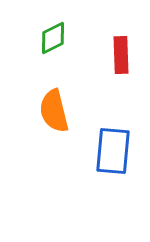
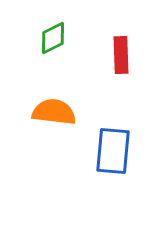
orange semicircle: moved 1 px down; rotated 111 degrees clockwise
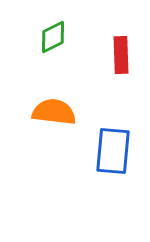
green diamond: moved 1 px up
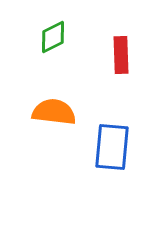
blue rectangle: moved 1 px left, 4 px up
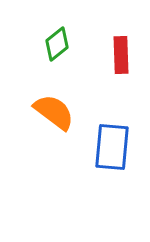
green diamond: moved 4 px right, 7 px down; rotated 12 degrees counterclockwise
orange semicircle: rotated 30 degrees clockwise
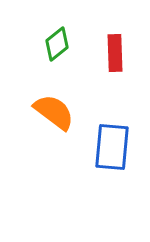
red rectangle: moved 6 px left, 2 px up
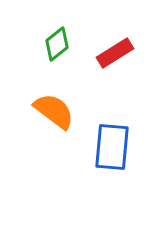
red rectangle: rotated 60 degrees clockwise
orange semicircle: moved 1 px up
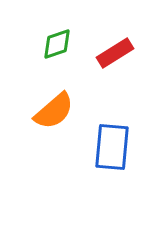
green diamond: rotated 20 degrees clockwise
orange semicircle: rotated 102 degrees clockwise
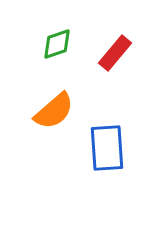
red rectangle: rotated 18 degrees counterclockwise
blue rectangle: moved 5 px left, 1 px down; rotated 9 degrees counterclockwise
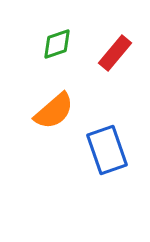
blue rectangle: moved 2 px down; rotated 15 degrees counterclockwise
